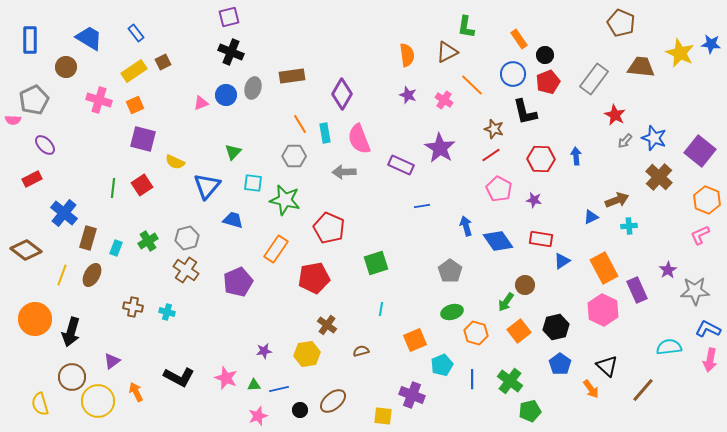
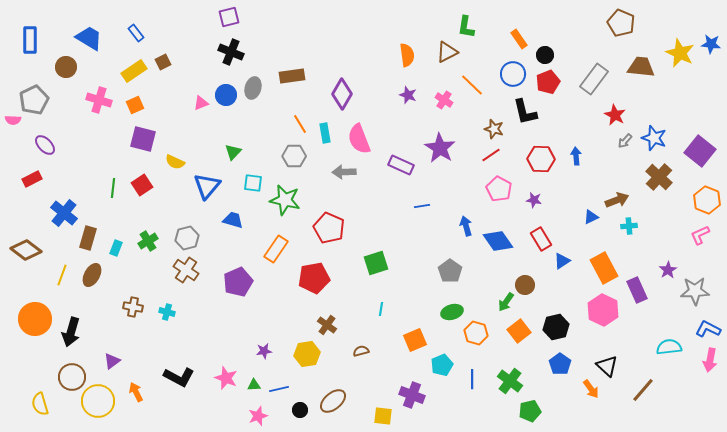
red rectangle at (541, 239): rotated 50 degrees clockwise
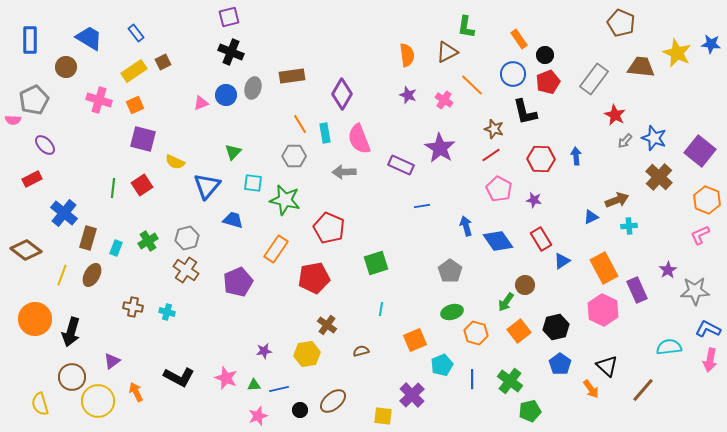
yellow star at (680, 53): moved 3 px left
purple cross at (412, 395): rotated 25 degrees clockwise
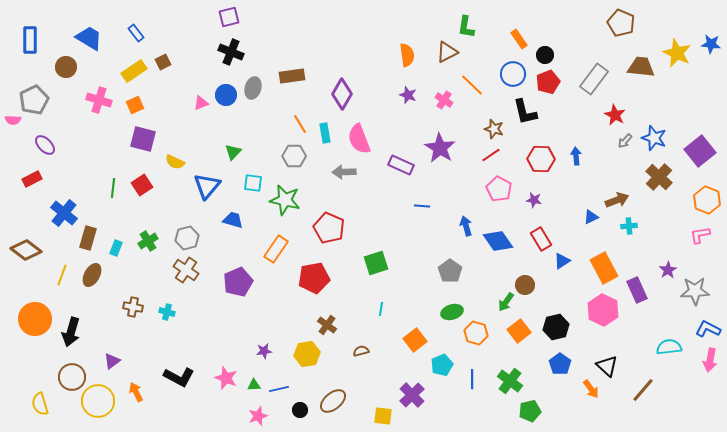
purple square at (700, 151): rotated 12 degrees clockwise
blue line at (422, 206): rotated 14 degrees clockwise
pink L-shape at (700, 235): rotated 15 degrees clockwise
orange square at (415, 340): rotated 15 degrees counterclockwise
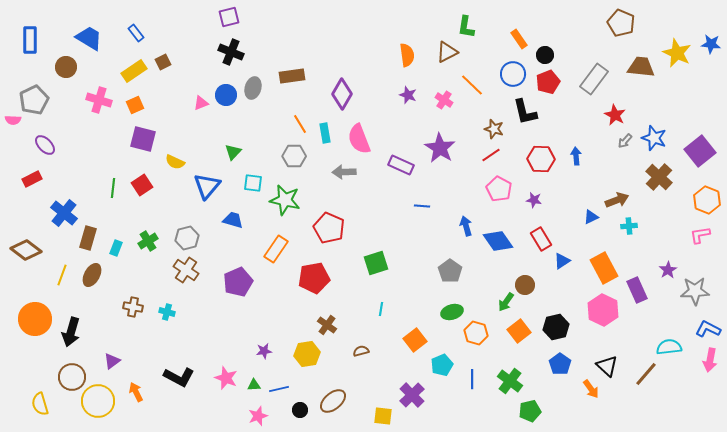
brown line at (643, 390): moved 3 px right, 16 px up
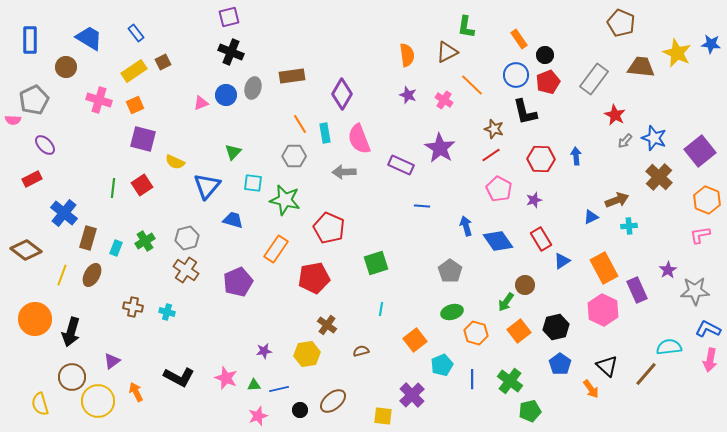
blue circle at (513, 74): moved 3 px right, 1 px down
purple star at (534, 200): rotated 28 degrees counterclockwise
green cross at (148, 241): moved 3 px left
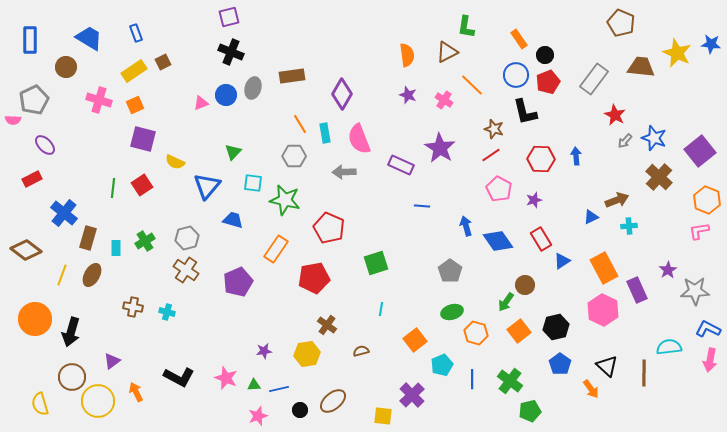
blue rectangle at (136, 33): rotated 18 degrees clockwise
pink L-shape at (700, 235): moved 1 px left, 4 px up
cyan rectangle at (116, 248): rotated 21 degrees counterclockwise
brown line at (646, 374): moved 2 px left, 1 px up; rotated 40 degrees counterclockwise
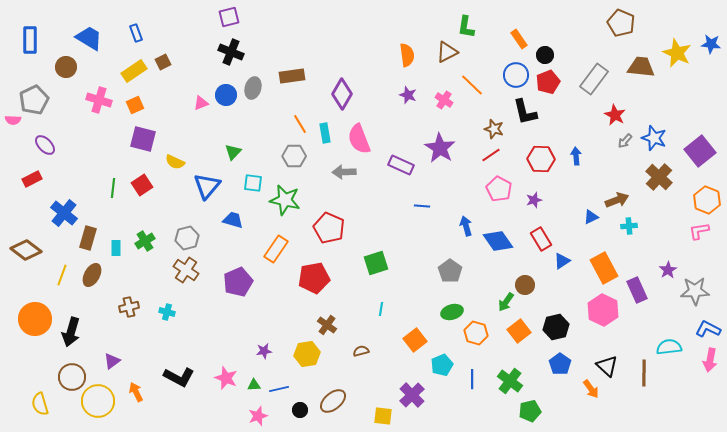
brown cross at (133, 307): moved 4 px left; rotated 24 degrees counterclockwise
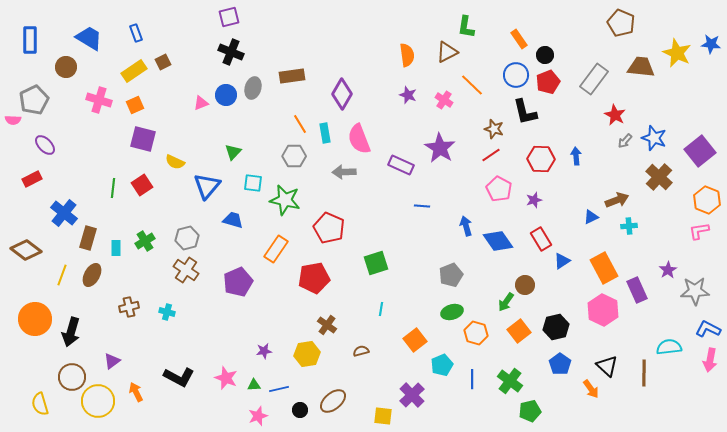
gray pentagon at (450, 271): moved 1 px right, 4 px down; rotated 15 degrees clockwise
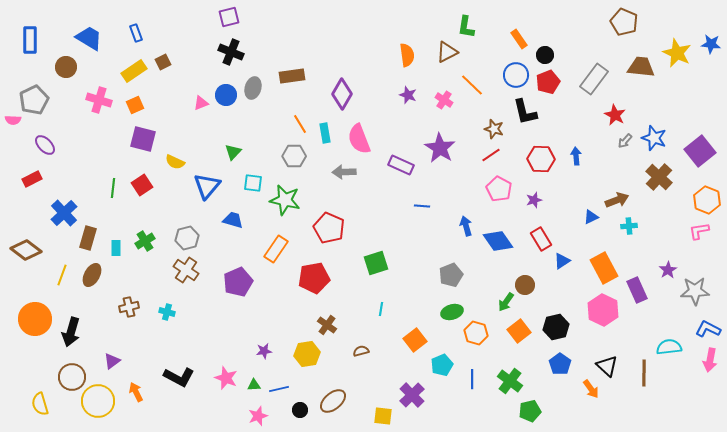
brown pentagon at (621, 23): moved 3 px right, 1 px up
blue cross at (64, 213): rotated 8 degrees clockwise
